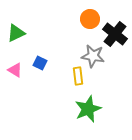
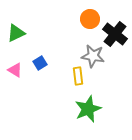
blue square: rotated 32 degrees clockwise
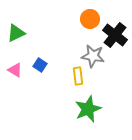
black cross: moved 1 px down
blue square: moved 2 px down; rotated 24 degrees counterclockwise
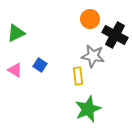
black cross: rotated 10 degrees counterclockwise
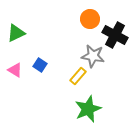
yellow rectangle: rotated 48 degrees clockwise
